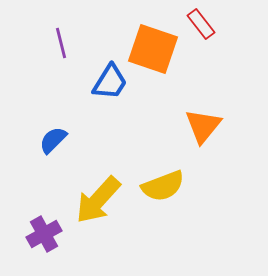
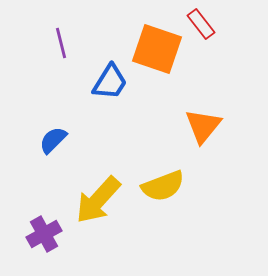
orange square: moved 4 px right
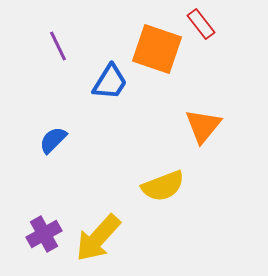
purple line: moved 3 px left, 3 px down; rotated 12 degrees counterclockwise
yellow arrow: moved 38 px down
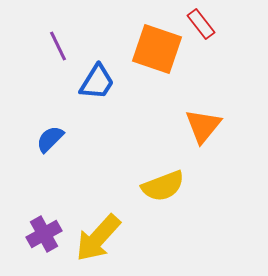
blue trapezoid: moved 13 px left
blue semicircle: moved 3 px left, 1 px up
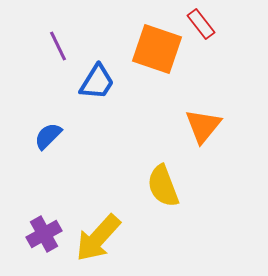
blue semicircle: moved 2 px left, 3 px up
yellow semicircle: rotated 90 degrees clockwise
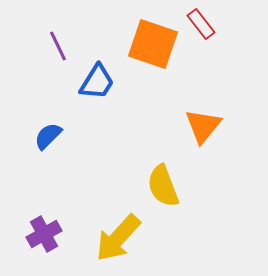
orange square: moved 4 px left, 5 px up
yellow arrow: moved 20 px right
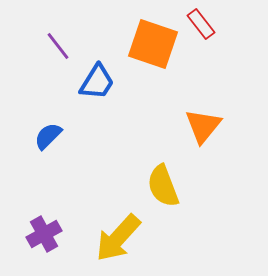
purple line: rotated 12 degrees counterclockwise
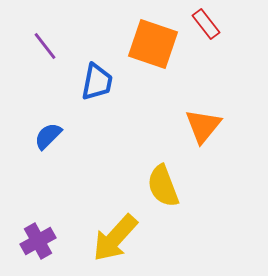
red rectangle: moved 5 px right
purple line: moved 13 px left
blue trapezoid: rotated 21 degrees counterclockwise
purple cross: moved 6 px left, 7 px down
yellow arrow: moved 3 px left
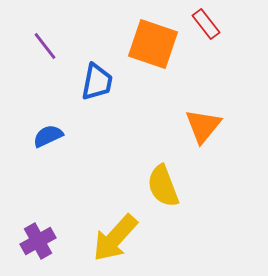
blue semicircle: rotated 20 degrees clockwise
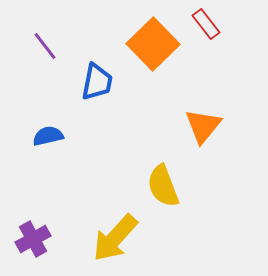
orange square: rotated 27 degrees clockwise
blue semicircle: rotated 12 degrees clockwise
purple cross: moved 5 px left, 2 px up
